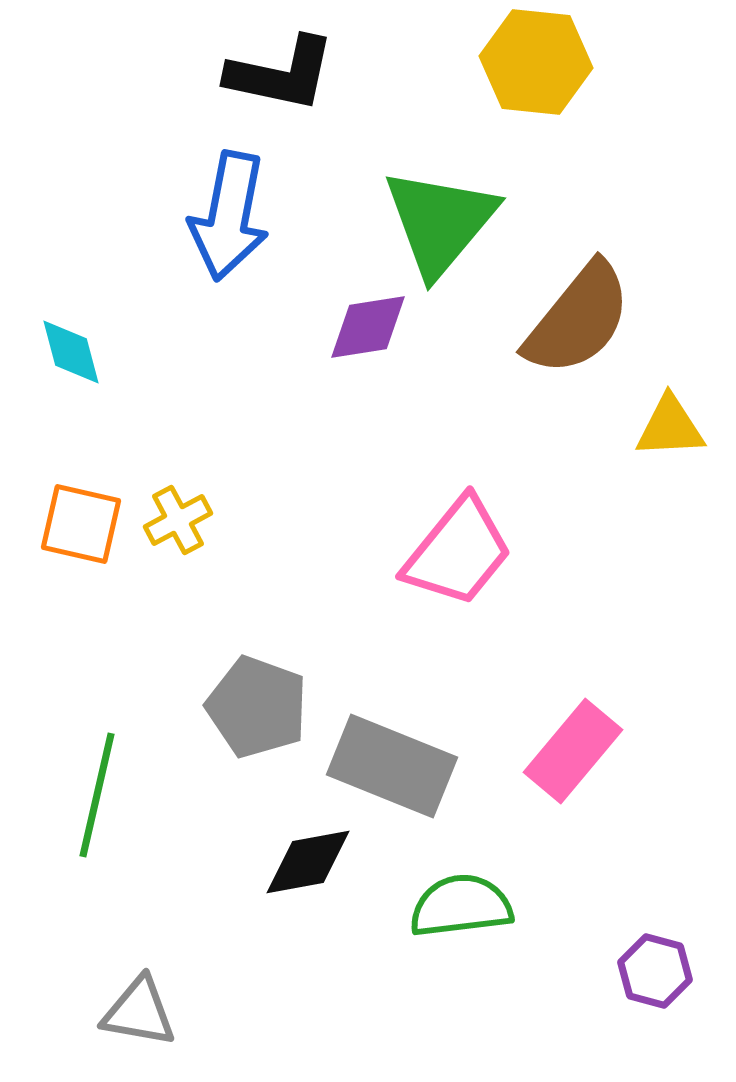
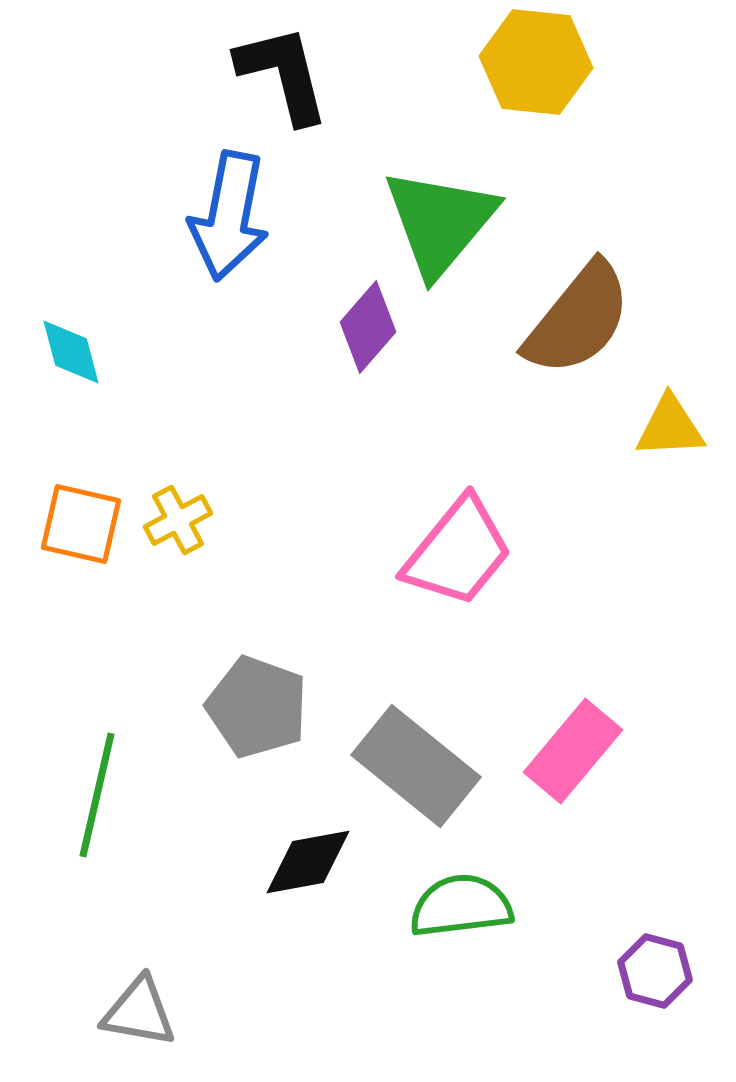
black L-shape: moved 2 px right; rotated 116 degrees counterclockwise
purple diamond: rotated 40 degrees counterclockwise
gray rectangle: moved 24 px right; rotated 17 degrees clockwise
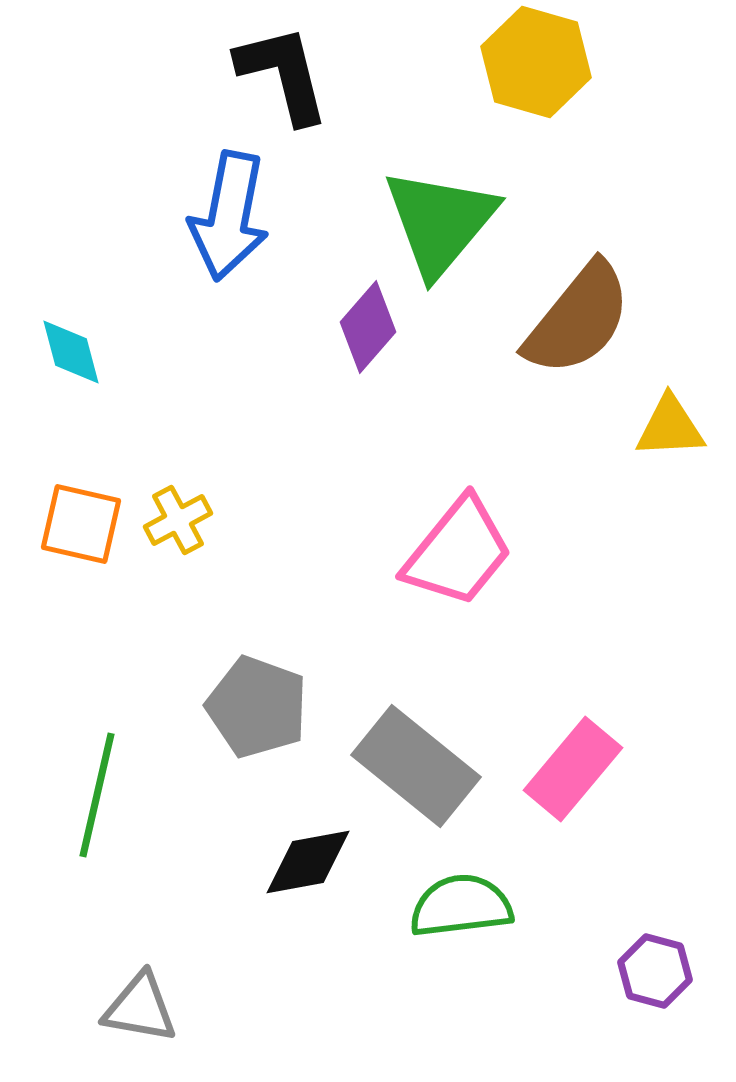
yellow hexagon: rotated 10 degrees clockwise
pink rectangle: moved 18 px down
gray triangle: moved 1 px right, 4 px up
